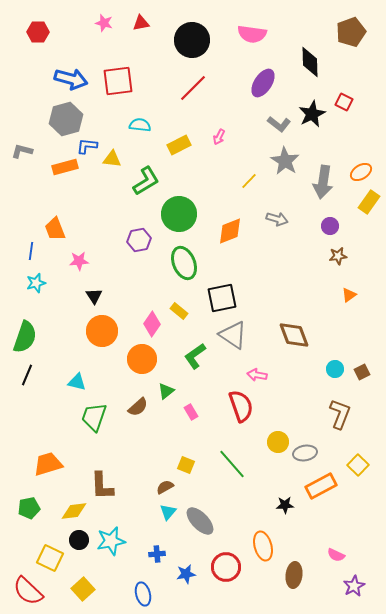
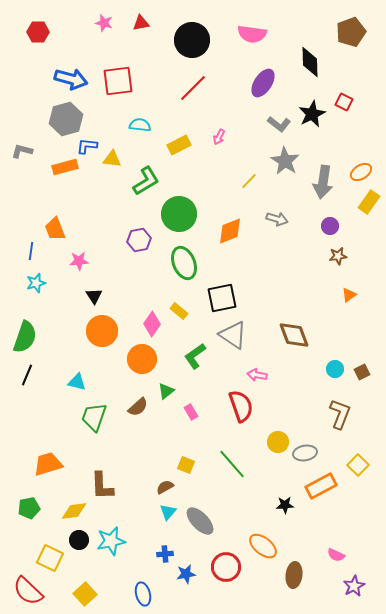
orange ellipse at (263, 546): rotated 36 degrees counterclockwise
blue cross at (157, 554): moved 8 px right
yellow square at (83, 589): moved 2 px right, 5 px down
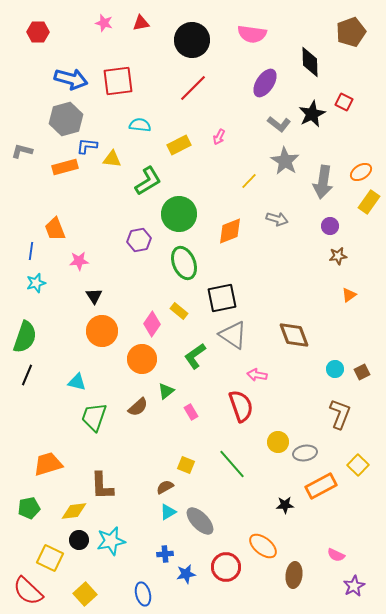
purple ellipse at (263, 83): moved 2 px right
green L-shape at (146, 181): moved 2 px right
cyan triangle at (168, 512): rotated 18 degrees clockwise
